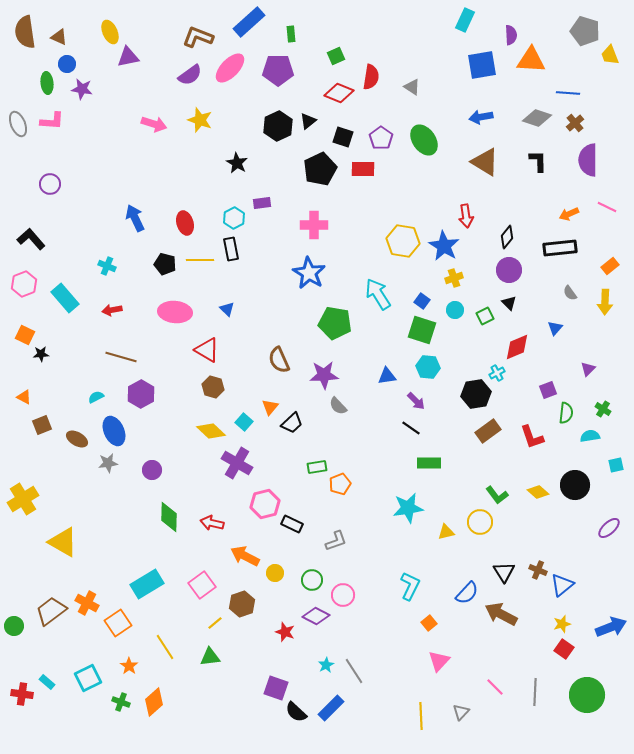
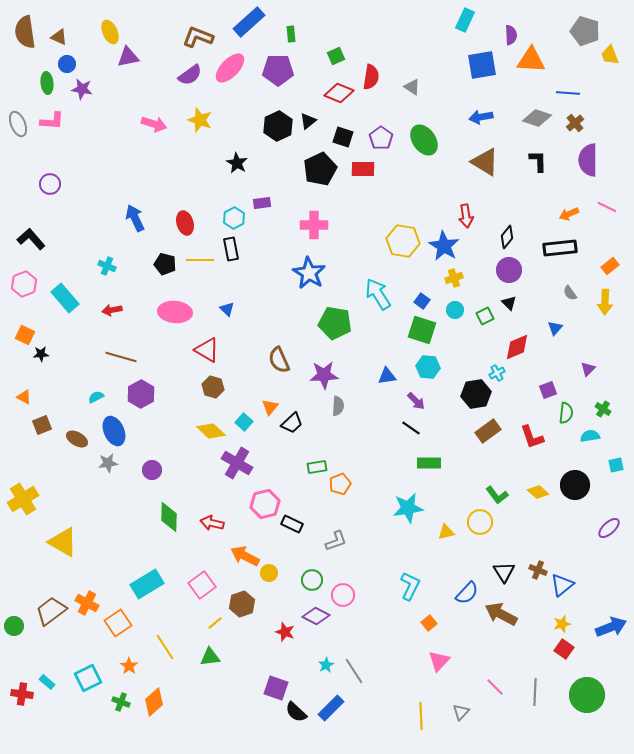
gray semicircle at (338, 406): rotated 132 degrees counterclockwise
yellow circle at (275, 573): moved 6 px left
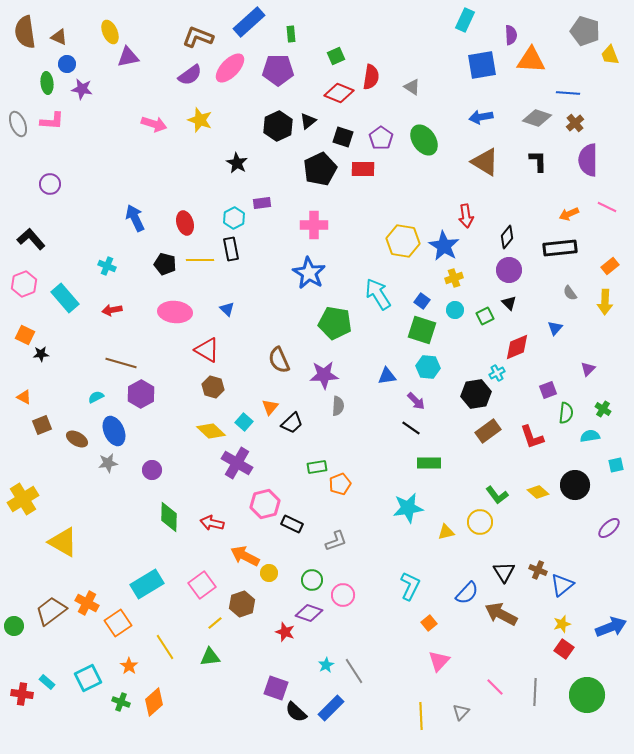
brown line at (121, 357): moved 6 px down
purple diamond at (316, 616): moved 7 px left, 3 px up; rotated 8 degrees counterclockwise
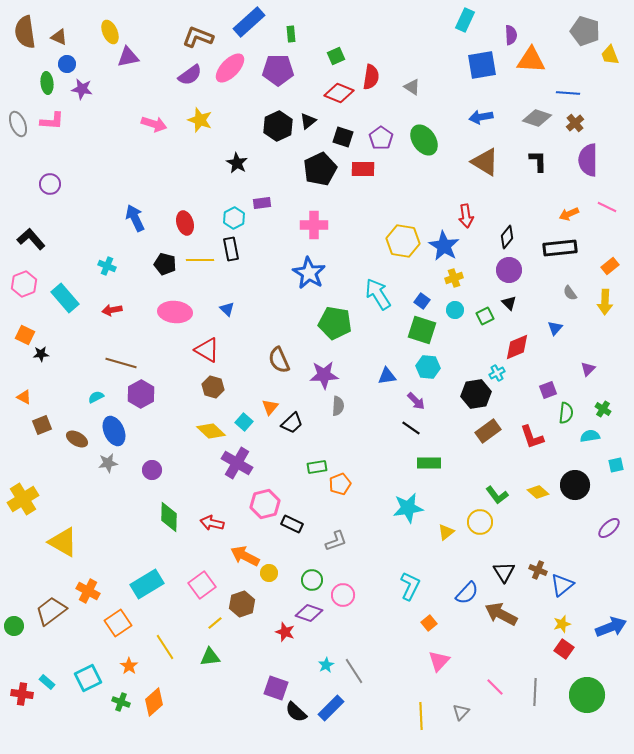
yellow triangle at (446, 532): rotated 24 degrees counterclockwise
orange cross at (87, 603): moved 1 px right, 12 px up
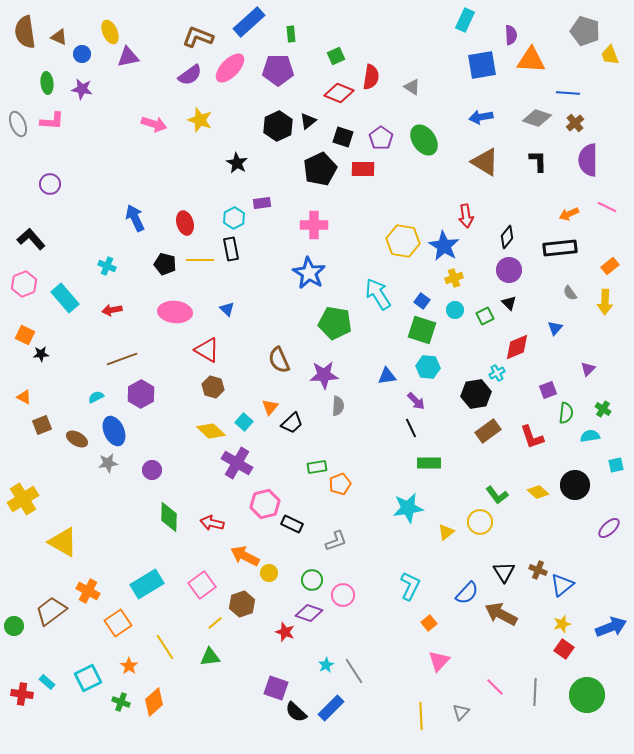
blue circle at (67, 64): moved 15 px right, 10 px up
brown line at (121, 363): moved 1 px right, 4 px up; rotated 36 degrees counterclockwise
black line at (411, 428): rotated 30 degrees clockwise
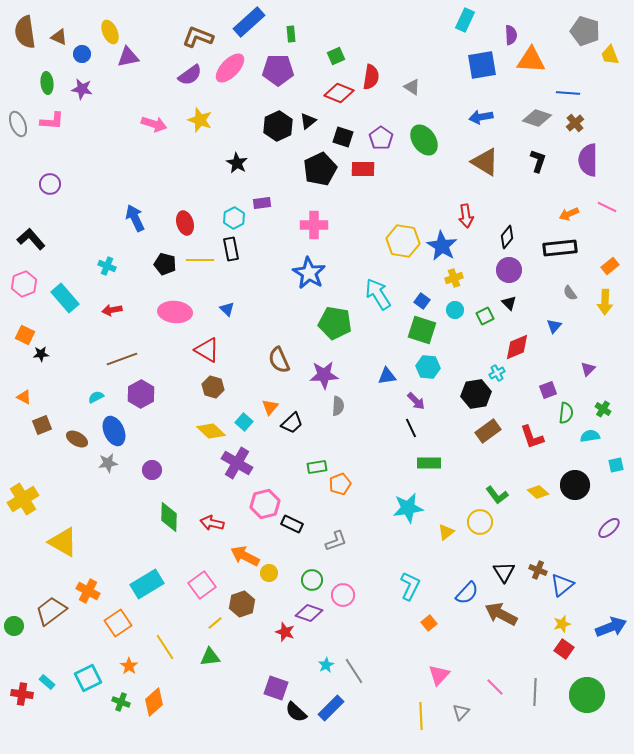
black L-shape at (538, 161): rotated 20 degrees clockwise
blue star at (444, 246): moved 2 px left
blue triangle at (555, 328): moved 1 px left, 2 px up
pink triangle at (439, 661): moved 14 px down
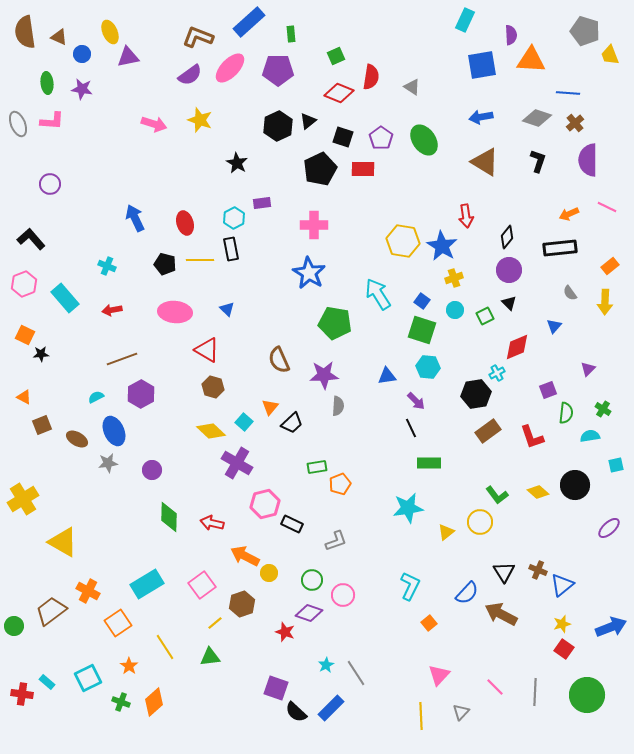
gray line at (354, 671): moved 2 px right, 2 px down
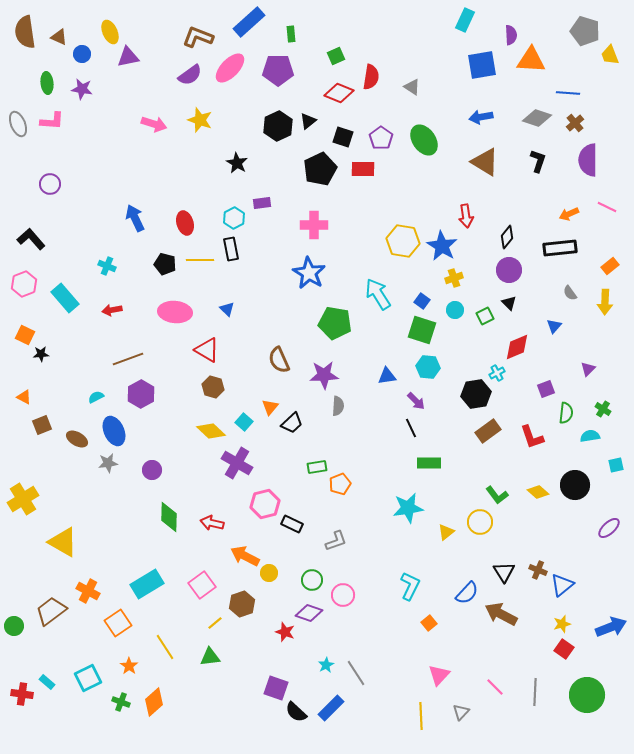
brown line at (122, 359): moved 6 px right
purple square at (548, 390): moved 2 px left, 1 px up
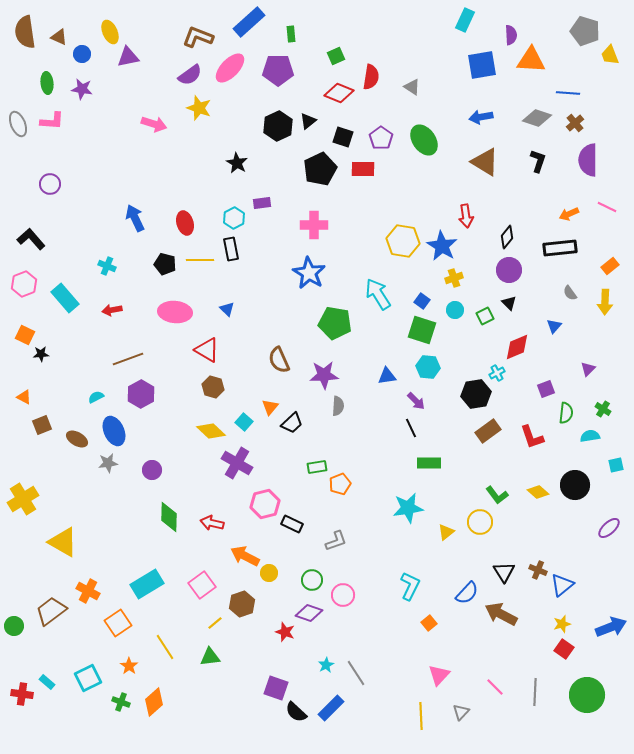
yellow star at (200, 120): moved 1 px left, 12 px up
